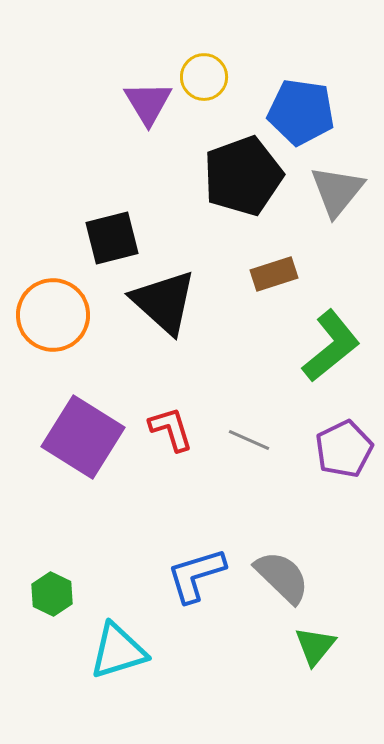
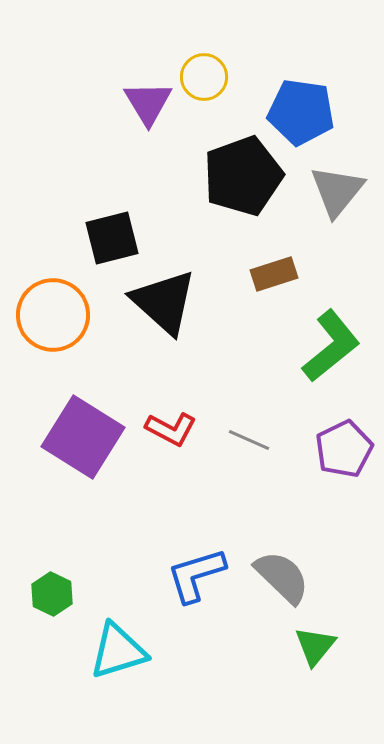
red L-shape: rotated 135 degrees clockwise
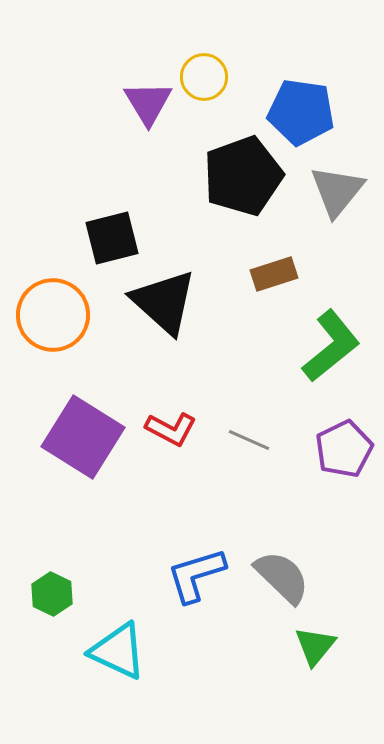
cyan triangle: rotated 42 degrees clockwise
